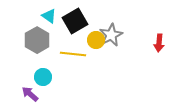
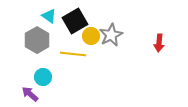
yellow circle: moved 5 px left, 4 px up
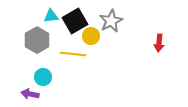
cyan triangle: moved 2 px right; rotated 42 degrees counterclockwise
gray star: moved 14 px up
purple arrow: rotated 30 degrees counterclockwise
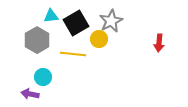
black square: moved 1 px right, 2 px down
yellow circle: moved 8 px right, 3 px down
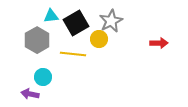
red arrow: rotated 96 degrees counterclockwise
